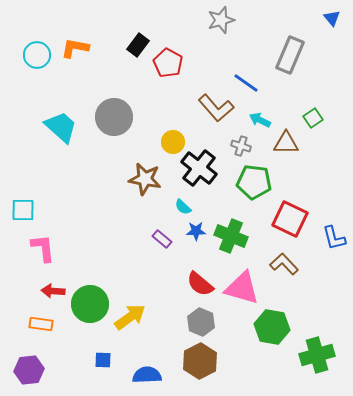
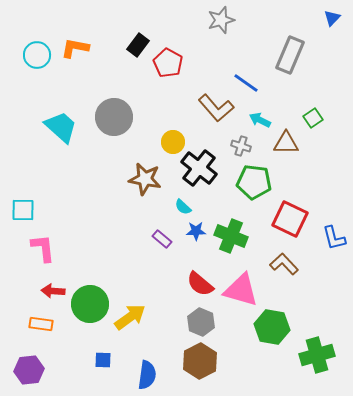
blue triangle at (332, 18): rotated 24 degrees clockwise
pink triangle at (242, 288): moved 1 px left, 2 px down
blue semicircle at (147, 375): rotated 100 degrees clockwise
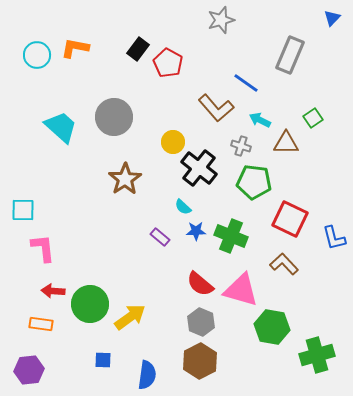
black rectangle at (138, 45): moved 4 px down
brown star at (145, 179): moved 20 px left; rotated 28 degrees clockwise
purple rectangle at (162, 239): moved 2 px left, 2 px up
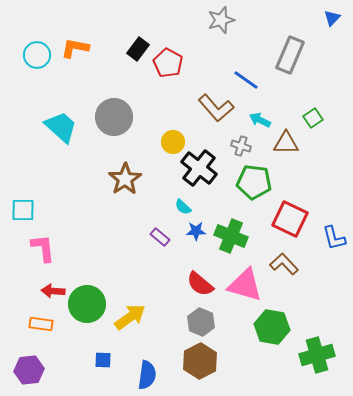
blue line at (246, 83): moved 3 px up
pink triangle at (241, 290): moved 4 px right, 5 px up
green circle at (90, 304): moved 3 px left
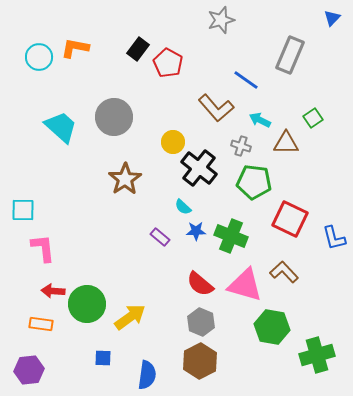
cyan circle at (37, 55): moved 2 px right, 2 px down
brown L-shape at (284, 264): moved 8 px down
blue square at (103, 360): moved 2 px up
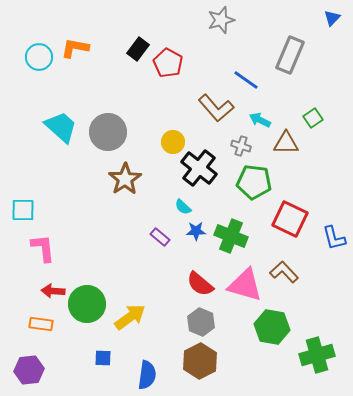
gray circle at (114, 117): moved 6 px left, 15 px down
